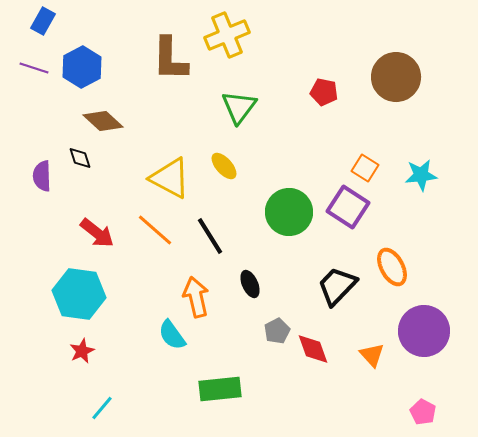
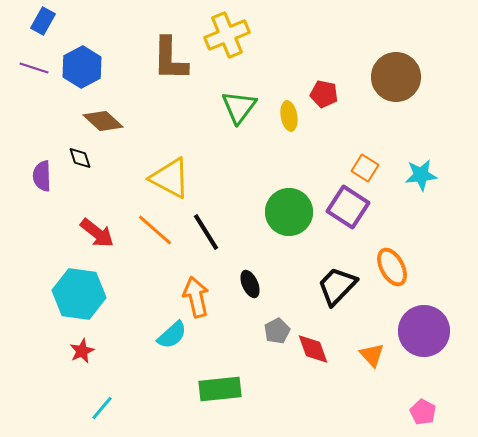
red pentagon: moved 2 px down
yellow ellipse: moved 65 px right, 50 px up; rotated 32 degrees clockwise
black line: moved 4 px left, 4 px up
cyan semicircle: rotated 96 degrees counterclockwise
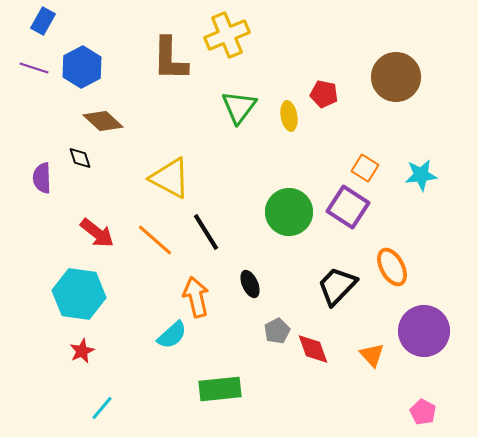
purple semicircle: moved 2 px down
orange line: moved 10 px down
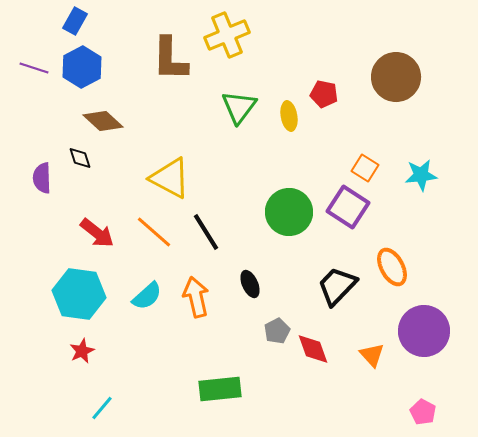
blue rectangle: moved 32 px right
orange line: moved 1 px left, 8 px up
cyan semicircle: moved 25 px left, 39 px up
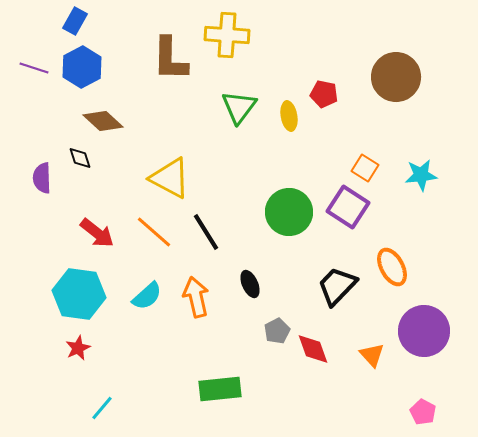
yellow cross: rotated 27 degrees clockwise
red star: moved 4 px left, 3 px up
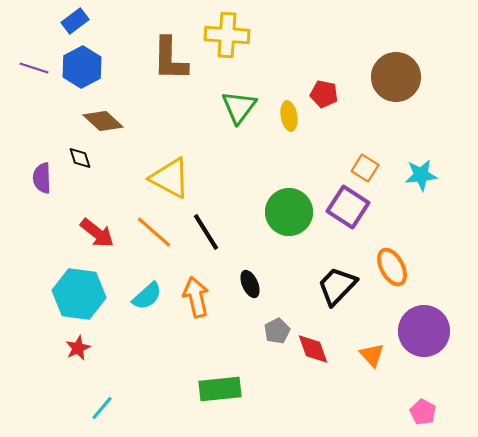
blue rectangle: rotated 24 degrees clockwise
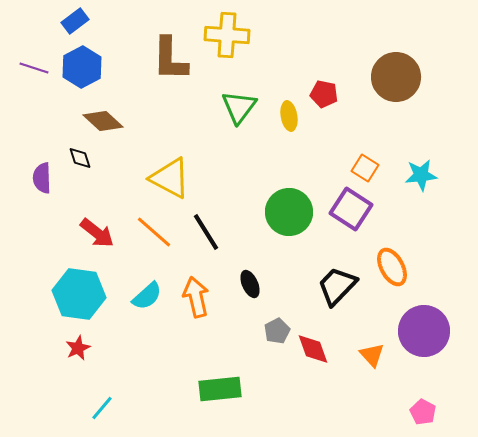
purple square: moved 3 px right, 2 px down
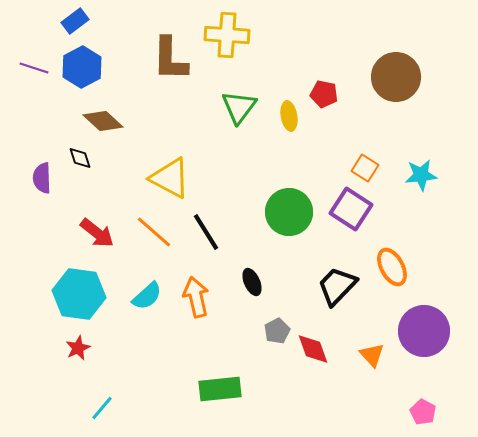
black ellipse: moved 2 px right, 2 px up
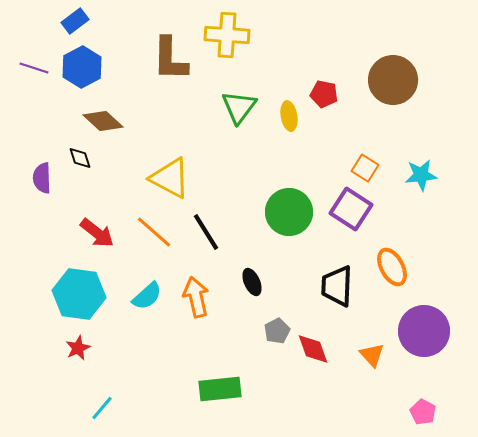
brown circle: moved 3 px left, 3 px down
black trapezoid: rotated 42 degrees counterclockwise
